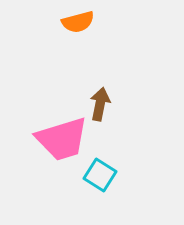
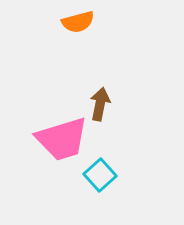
cyan square: rotated 16 degrees clockwise
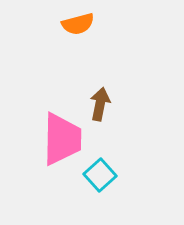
orange semicircle: moved 2 px down
pink trapezoid: rotated 72 degrees counterclockwise
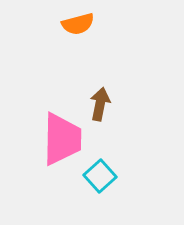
cyan square: moved 1 px down
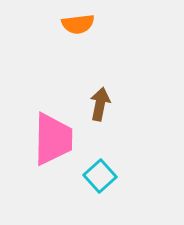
orange semicircle: rotated 8 degrees clockwise
pink trapezoid: moved 9 px left
